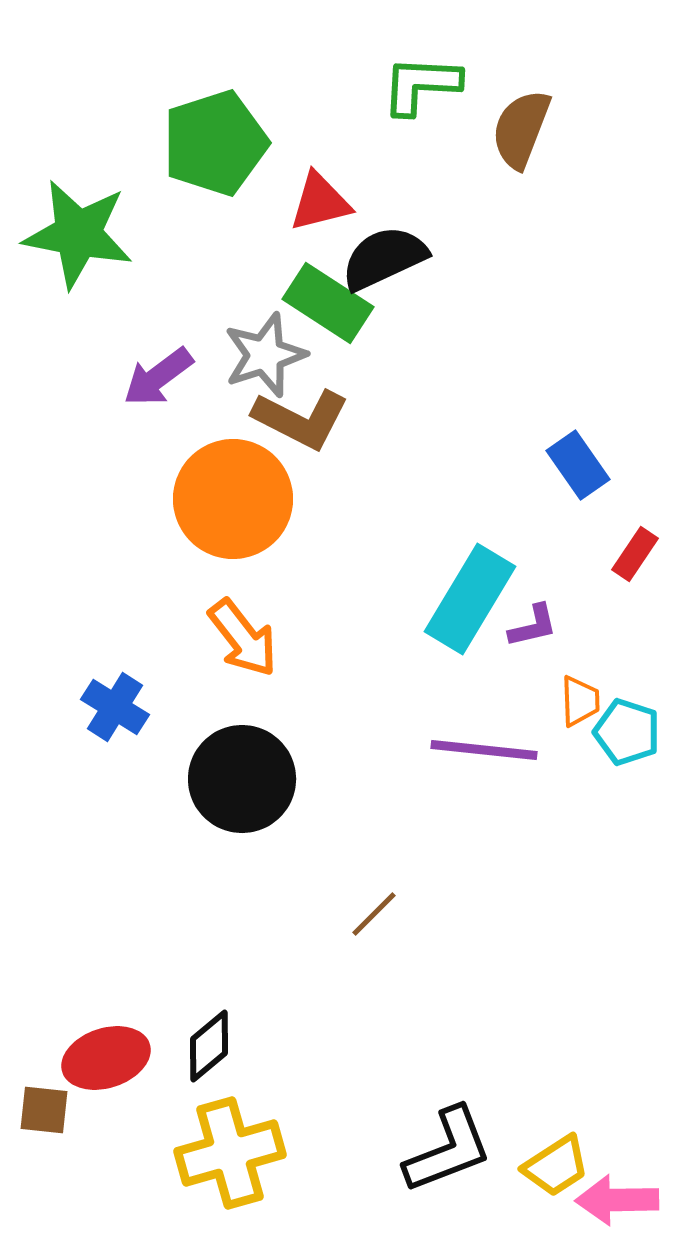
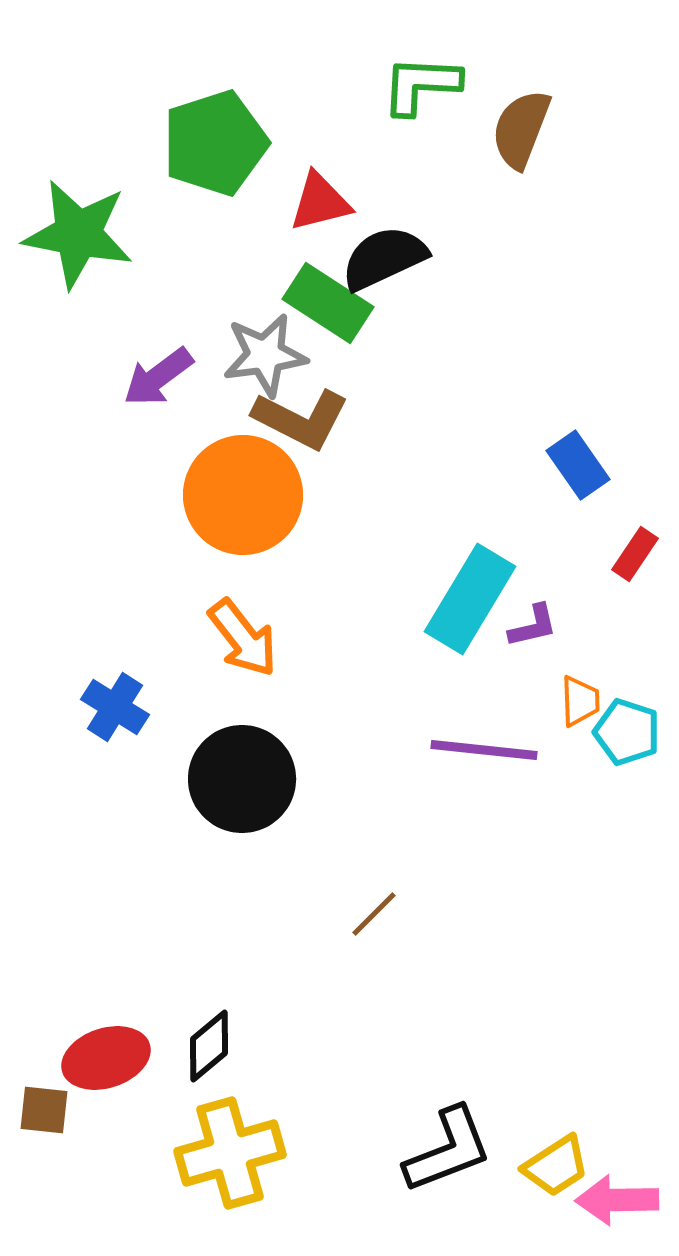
gray star: rotated 10 degrees clockwise
orange circle: moved 10 px right, 4 px up
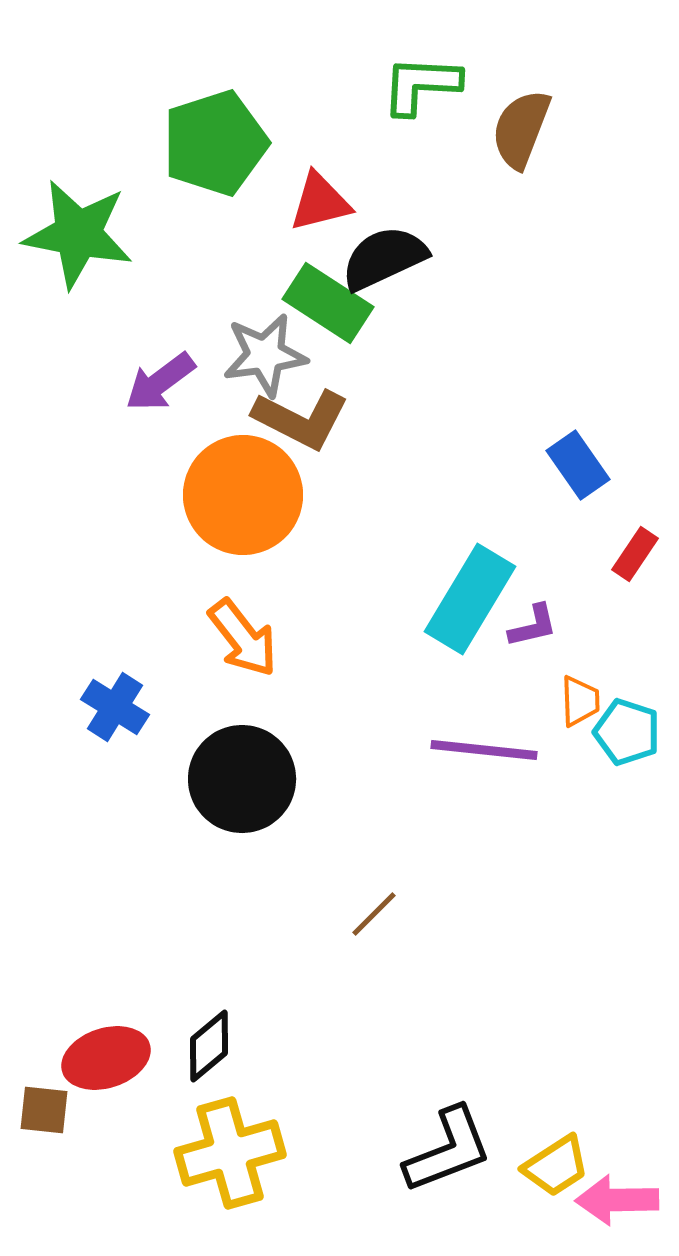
purple arrow: moved 2 px right, 5 px down
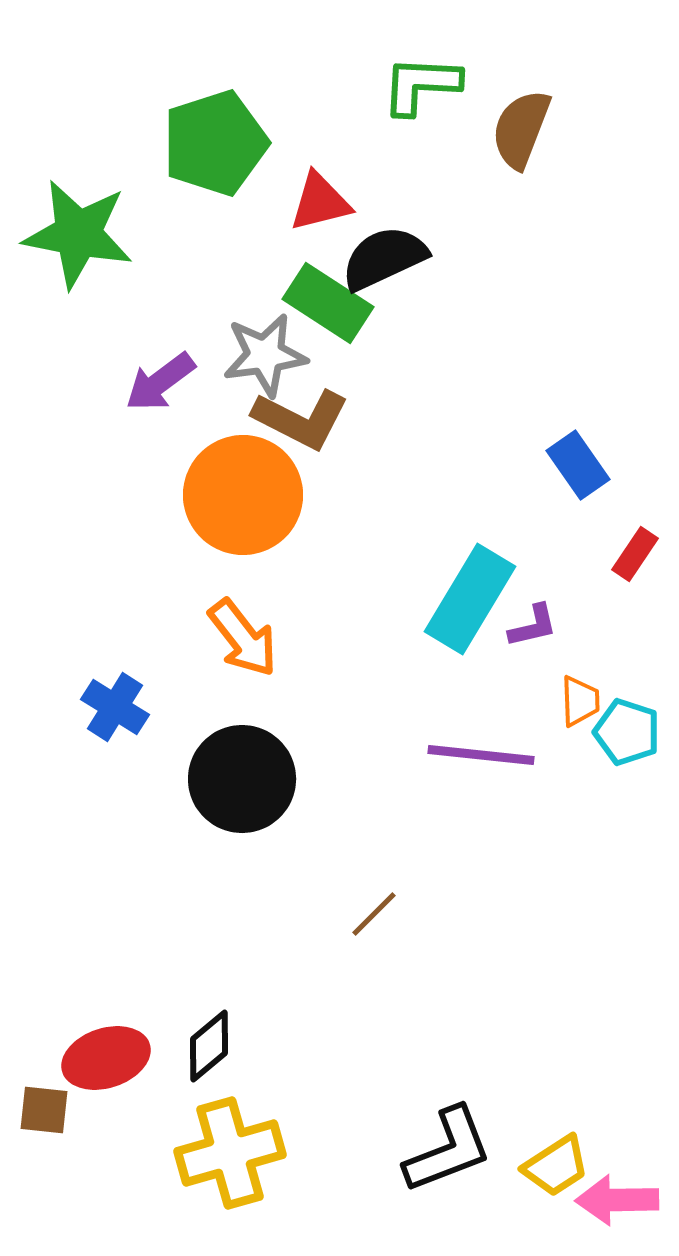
purple line: moved 3 px left, 5 px down
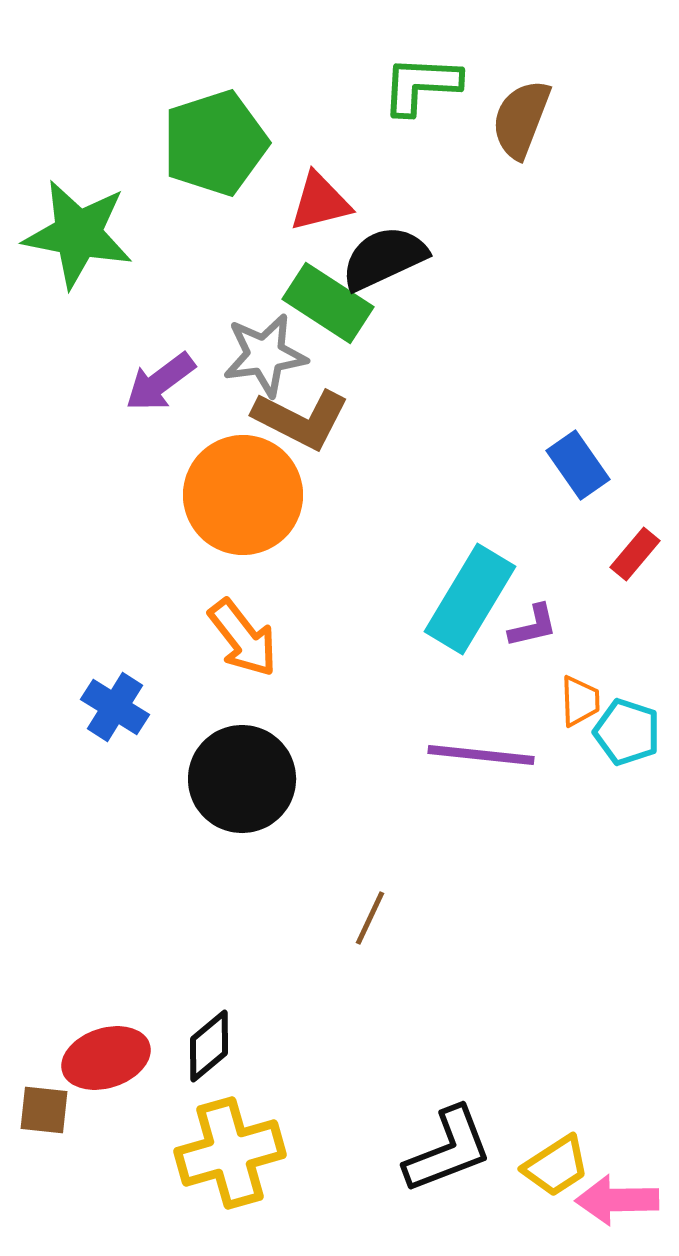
brown semicircle: moved 10 px up
red rectangle: rotated 6 degrees clockwise
brown line: moved 4 px left, 4 px down; rotated 20 degrees counterclockwise
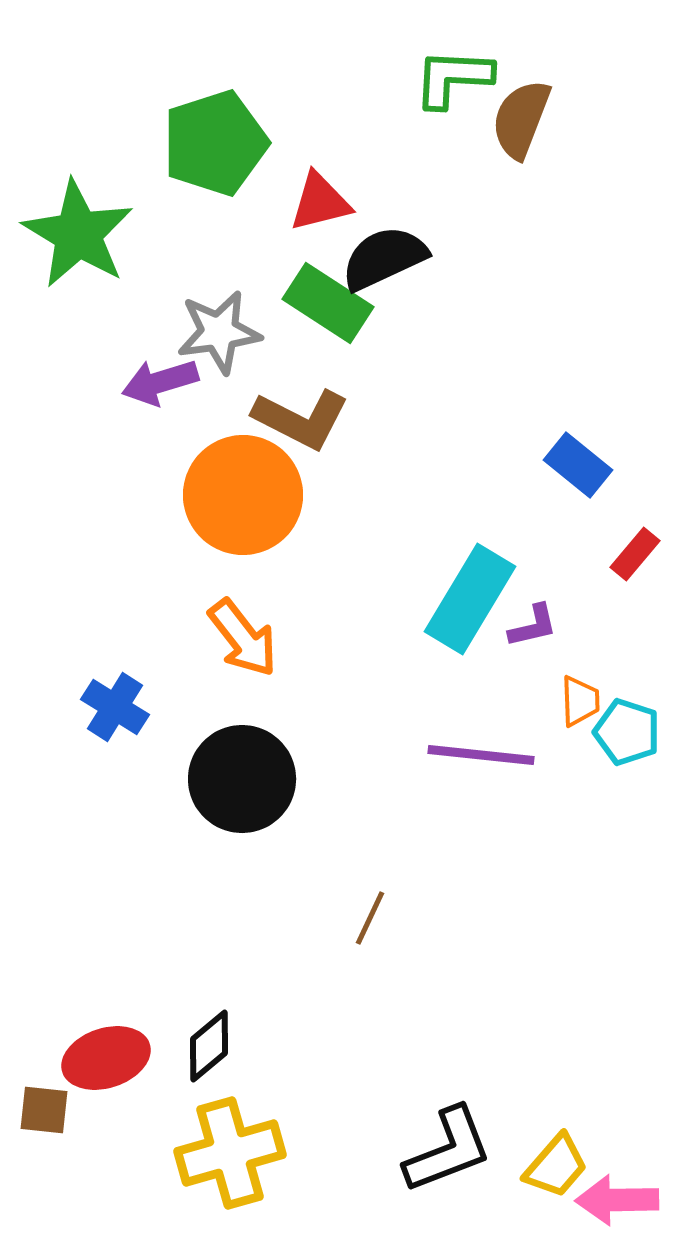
green L-shape: moved 32 px right, 7 px up
green star: rotated 20 degrees clockwise
gray star: moved 46 px left, 23 px up
purple arrow: rotated 20 degrees clockwise
blue rectangle: rotated 16 degrees counterclockwise
yellow trapezoid: rotated 16 degrees counterclockwise
